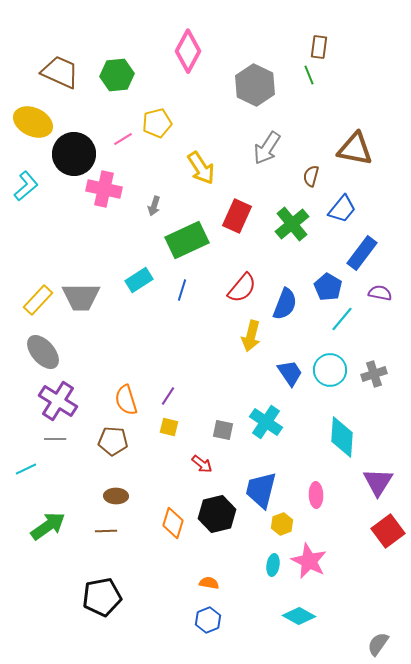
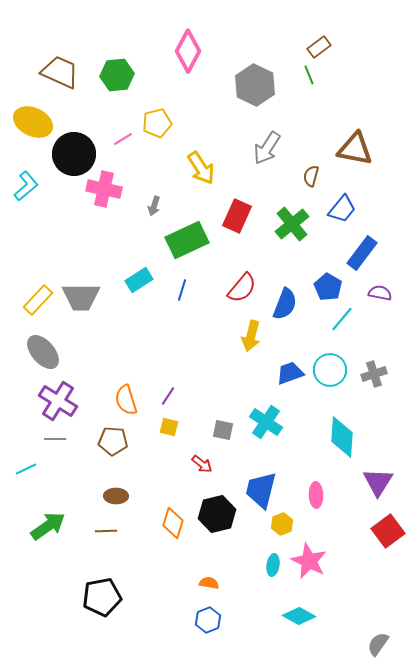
brown rectangle at (319, 47): rotated 45 degrees clockwise
blue trapezoid at (290, 373): rotated 76 degrees counterclockwise
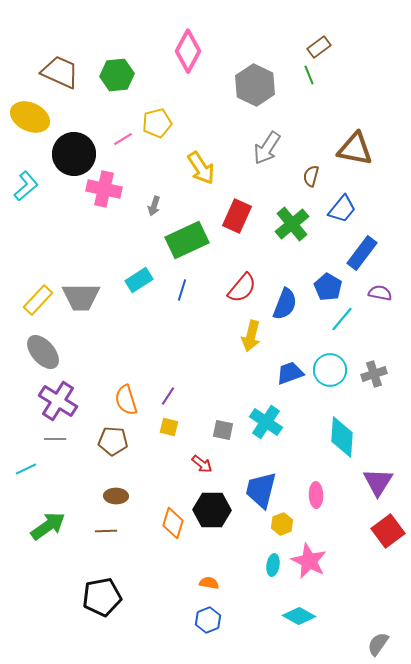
yellow ellipse at (33, 122): moved 3 px left, 5 px up
black hexagon at (217, 514): moved 5 px left, 4 px up; rotated 15 degrees clockwise
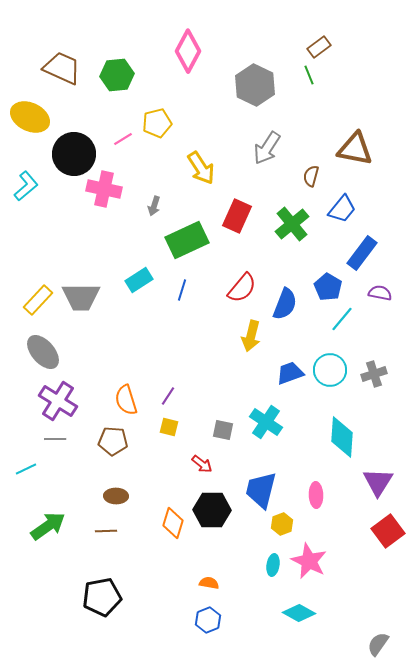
brown trapezoid at (60, 72): moved 2 px right, 4 px up
cyan diamond at (299, 616): moved 3 px up
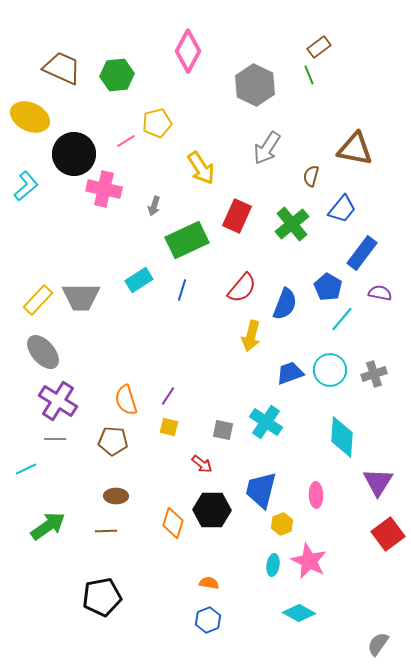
pink line at (123, 139): moved 3 px right, 2 px down
red square at (388, 531): moved 3 px down
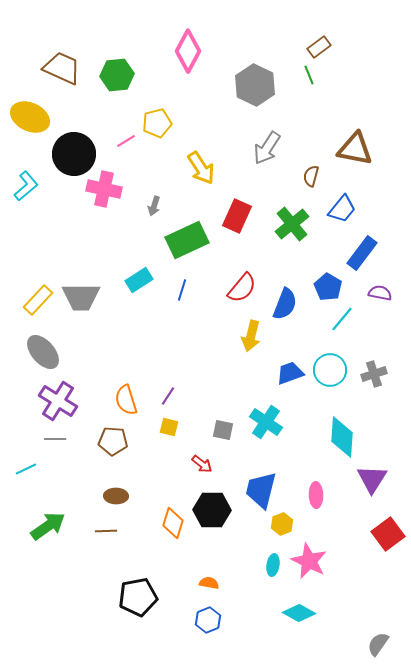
purple triangle at (378, 482): moved 6 px left, 3 px up
black pentagon at (102, 597): moved 36 px right
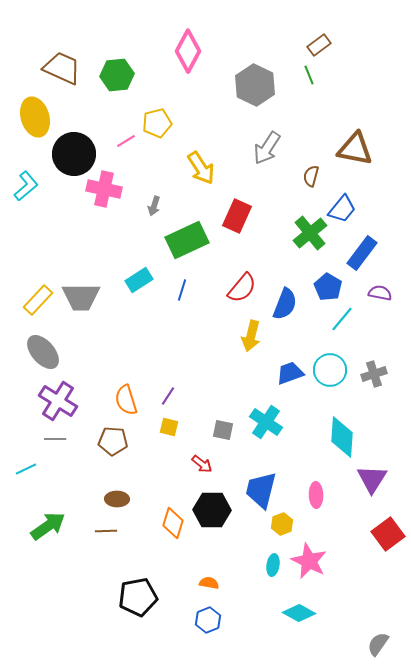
brown rectangle at (319, 47): moved 2 px up
yellow ellipse at (30, 117): moved 5 px right; rotated 48 degrees clockwise
green cross at (292, 224): moved 18 px right, 9 px down
brown ellipse at (116, 496): moved 1 px right, 3 px down
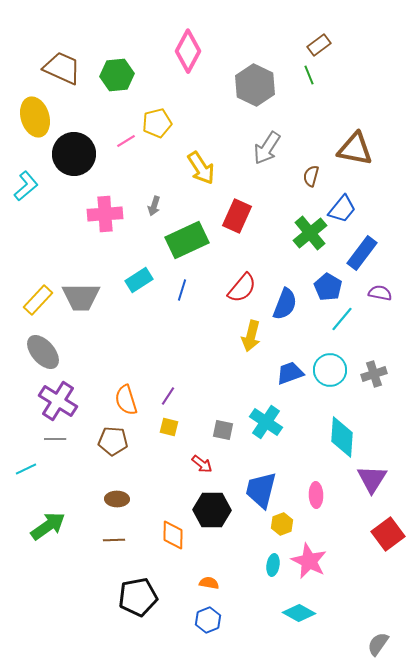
pink cross at (104, 189): moved 1 px right, 25 px down; rotated 16 degrees counterclockwise
orange diamond at (173, 523): moved 12 px down; rotated 16 degrees counterclockwise
brown line at (106, 531): moved 8 px right, 9 px down
